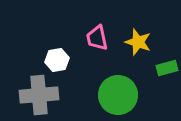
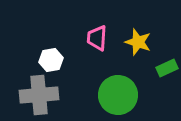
pink trapezoid: rotated 16 degrees clockwise
white hexagon: moved 6 px left
green rectangle: rotated 10 degrees counterclockwise
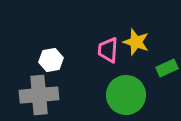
pink trapezoid: moved 11 px right, 12 px down
yellow star: moved 2 px left
green circle: moved 8 px right
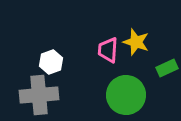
white hexagon: moved 2 px down; rotated 10 degrees counterclockwise
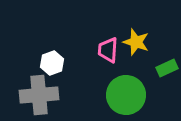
white hexagon: moved 1 px right, 1 px down
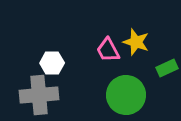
pink trapezoid: rotated 32 degrees counterclockwise
white hexagon: rotated 20 degrees clockwise
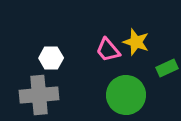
pink trapezoid: rotated 12 degrees counterclockwise
white hexagon: moved 1 px left, 5 px up
